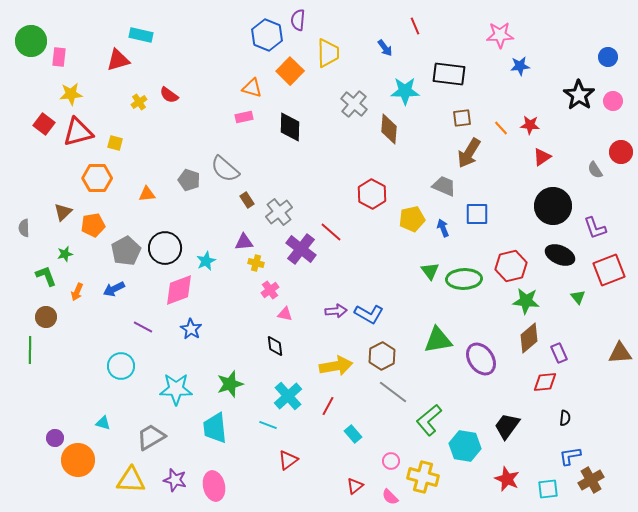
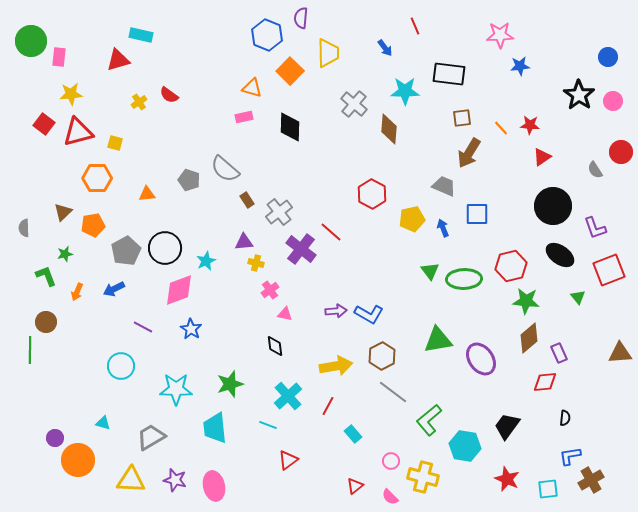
purple semicircle at (298, 20): moved 3 px right, 2 px up
black ellipse at (560, 255): rotated 12 degrees clockwise
brown circle at (46, 317): moved 5 px down
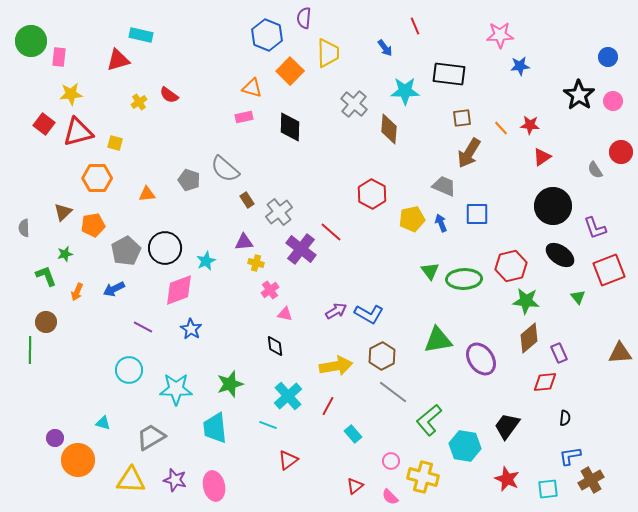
purple semicircle at (301, 18): moved 3 px right
blue arrow at (443, 228): moved 2 px left, 5 px up
purple arrow at (336, 311): rotated 25 degrees counterclockwise
cyan circle at (121, 366): moved 8 px right, 4 px down
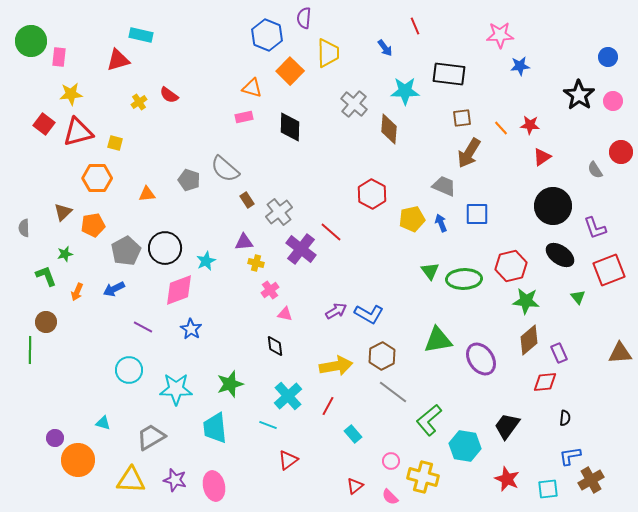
brown diamond at (529, 338): moved 2 px down
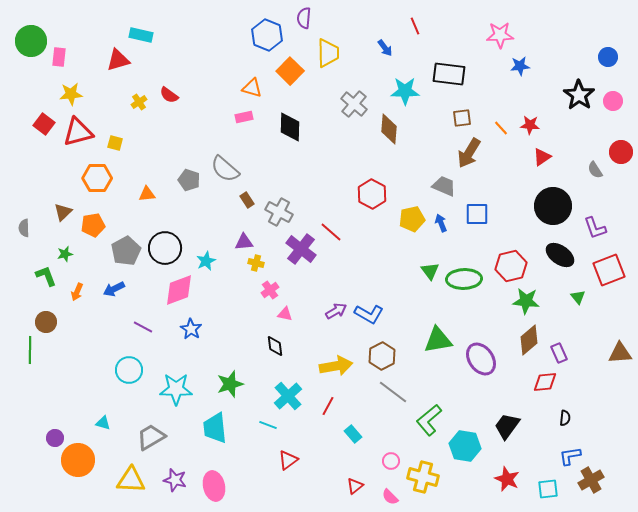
gray cross at (279, 212): rotated 24 degrees counterclockwise
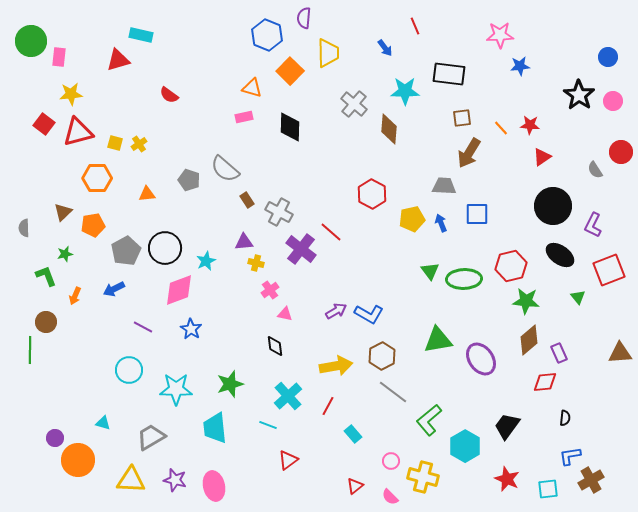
yellow cross at (139, 102): moved 42 px down
gray trapezoid at (444, 186): rotated 20 degrees counterclockwise
purple L-shape at (595, 228): moved 2 px left, 3 px up; rotated 45 degrees clockwise
orange arrow at (77, 292): moved 2 px left, 4 px down
cyan hexagon at (465, 446): rotated 20 degrees clockwise
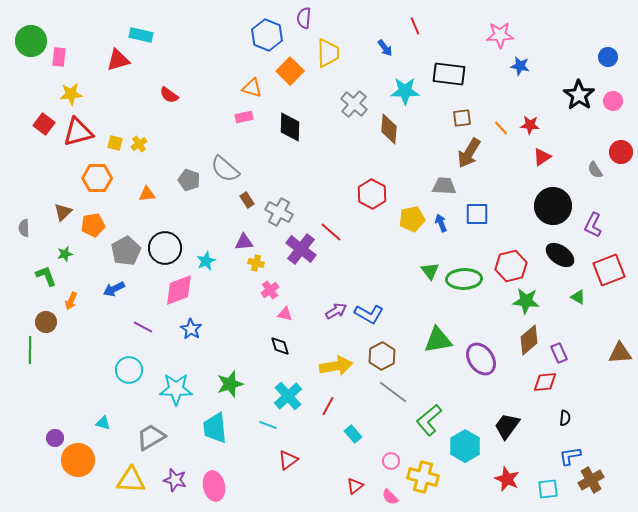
blue star at (520, 66): rotated 18 degrees clockwise
orange arrow at (75, 296): moved 4 px left, 5 px down
green triangle at (578, 297): rotated 21 degrees counterclockwise
black diamond at (275, 346): moved 5 px right; rotated 10 degrees counterclockwise
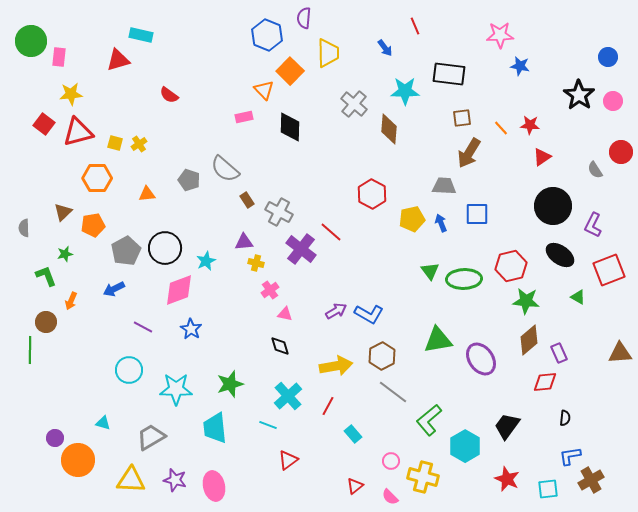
orange triangle at (252, 88): moved 12 px right, 2 px down; rotated 30 degrees clockwise
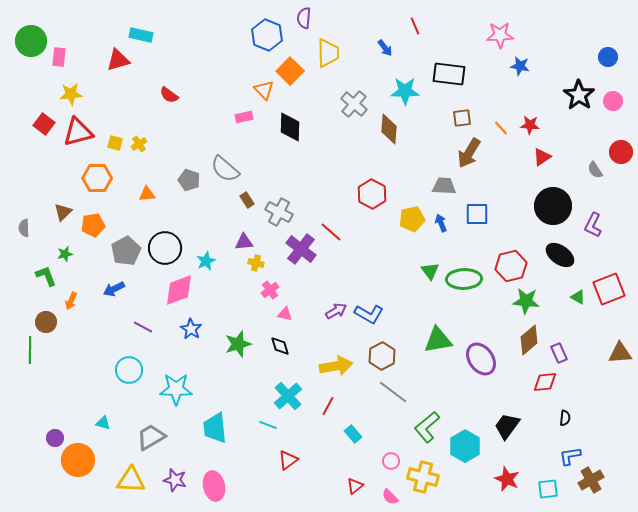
red square at (609, 270): moved 19 px down
green star at (230, 384): moved 8 px right, 40 px up
green L-shape at (429, 420): moved 2 px left, 7 px down
